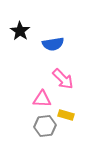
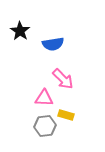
pink triangle: moved 2 px right, 1 px up
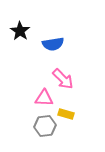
yellow rectangle: moved 1 px up
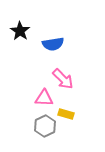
gray hexagon: rotated 20 degrees counterclockwise
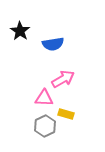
pink arrow: rotated 75 degrees counterclockwise
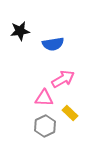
black star: rotated 30 degrees clockwise
yellow rectangle: moved 4 px right, 1 px up; rotated 28 degrees clockwise
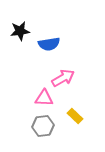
blue semicircle: moved 4 px left
pink arrow: moved 1 px up
yellow rectangle: moved 5 px right, 3 px down
gray hexagon: moved 2 px left; rotated 20 degrees clockwise
